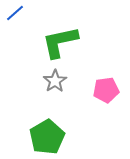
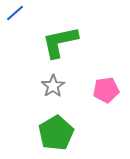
gray star: moved 2 px left, 5 px down
green pentagon: moved 9 px right, 4 px up
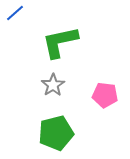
gray star: moved 1 px up
pink pentagon: moved 1 px left, 5 px down; rotated 15 degrees clockwise
green pentagon: rotated 16 degrees clockwise
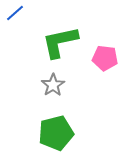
pink pentagon: moved 37 px up
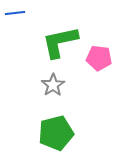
blue line: rotated 36 degrees clockwise
pink pentagon: moved 6 px left
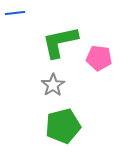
green pentagon: moved 7 px right, 7 px up
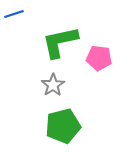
blue line: moved 1 px left, 1 px down; rotated 12 degrees counterclockwise
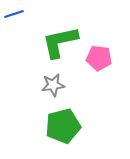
gray star: rotated 25 degrees clockwise
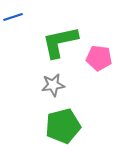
blue line: moved 1 px left, 3 px down
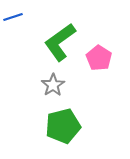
green L-shape: rotated 24 degrees counterclockwise
pink pentagon: rotated 25 degrees clockwise
gray star: rotated 25 degrees counterclockwise
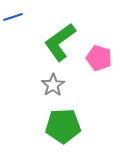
pink pentagon: rotated 15 degrees counterclockwise
green pentagon: rotated 12 degrees clockwise
